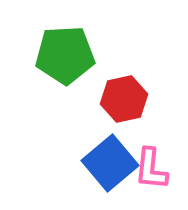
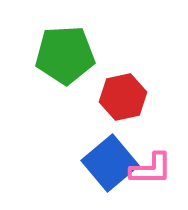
red hexagon: moved 1 px left, 2 px up
pink L-shape: rotated 96 degrees counterclockwise
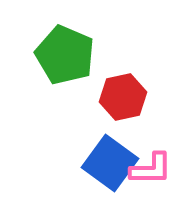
green pentagon: rotated 26 degrees clockwise
blue square: rotated 14 degrees counterclockwise
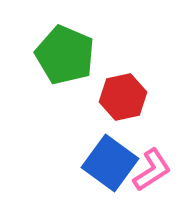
pink L-shape: moved 1 px right, 1 px down; rotated 33 degrees counterclockwise
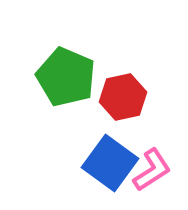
green pentagon: moved 1 px right, 22 px down
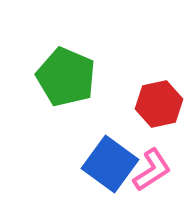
red hexagon: moved 36 px right, 7 px down
blue square: moved 1 px down
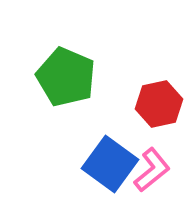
pink L-shape: rotated 6 degrees counterclockwise
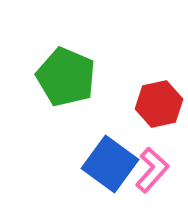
pink L-shape: rotated 9 degrees counterclockwise
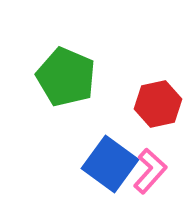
red hexagon: moved 1 px left
pink L-shape: moved 2 px left, 1 px down
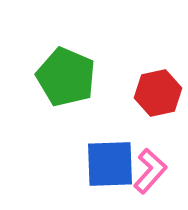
red hexagon: moved 11 px up
blue square: rotated 38 degrees counterclockwise
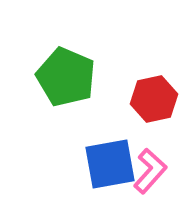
red hexagon: moved 4 px left, 6 px down
blue square: rotated 8 degrees counterclockwise
